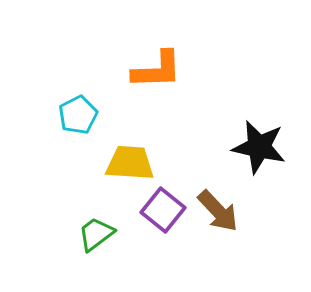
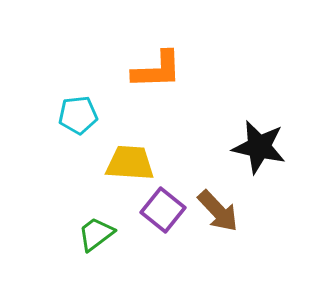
cyan pentagon: rotated 21 degrees clockwise
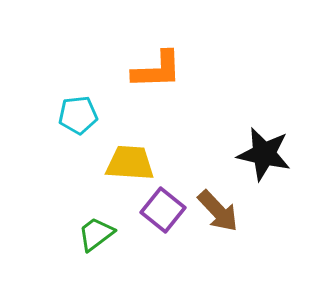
black star: moved 5 px right, 7 px down
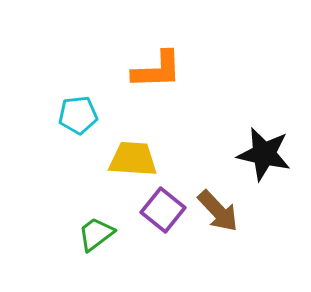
yellow trapezoid: moved 3 px right, 4 px up
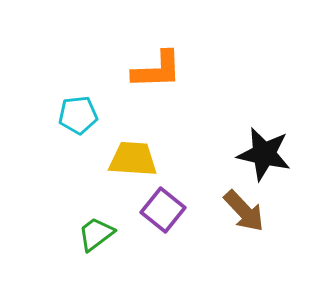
brown arrow: moved 26 px right
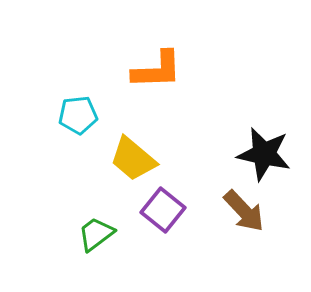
yellow trapezoid: rotated 144 degrees counterclockwise
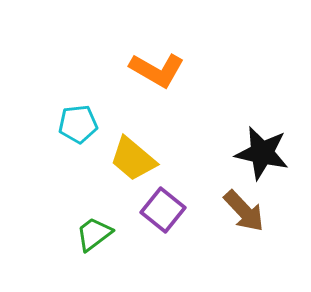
orange L-shape: rotated 32 degrees clockwise
cyan pentagon: moved 9 px down
black star: moved 2 px left, 1 px up
green trapezoid: moved 2 px left
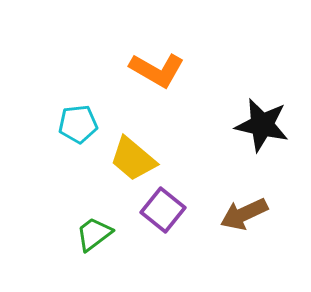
black star: moved 28 px up
brown arrow: moved 3 px down; rotated 108 degrees clockwise
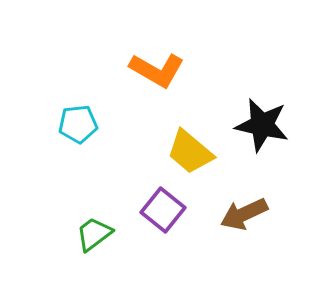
yellow trapezoid: moved 57 px right, 7 px up
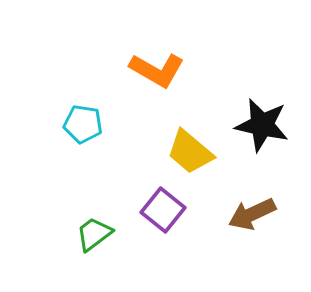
cyan pentagon: moved 5 px right; rotated 15 degrees clockwise
brown arrow: moved 8 px right
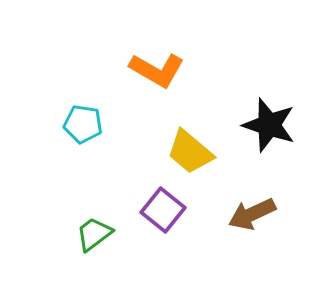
black star: moved 7 px right; rotated 6 degrees clockwise
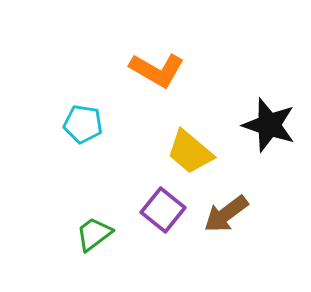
brown arrow: moved 26 px left; rotated 12 degrees counterclockwise
